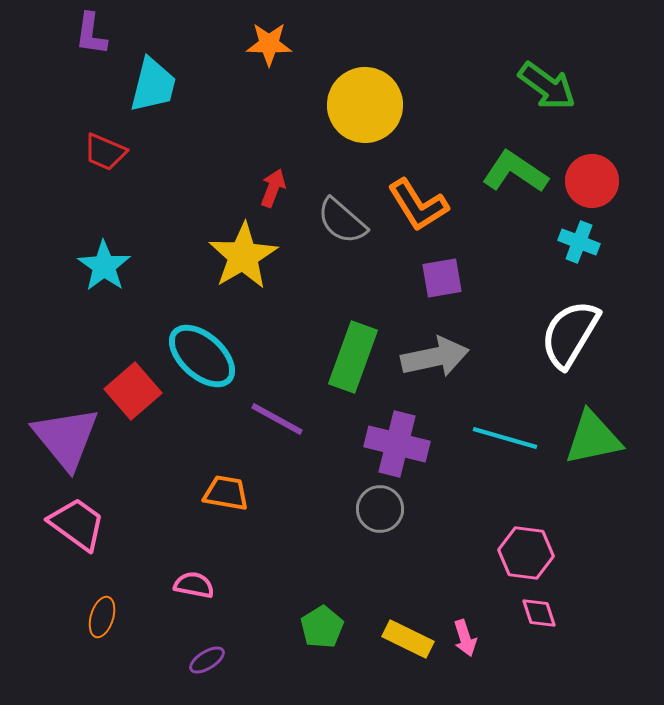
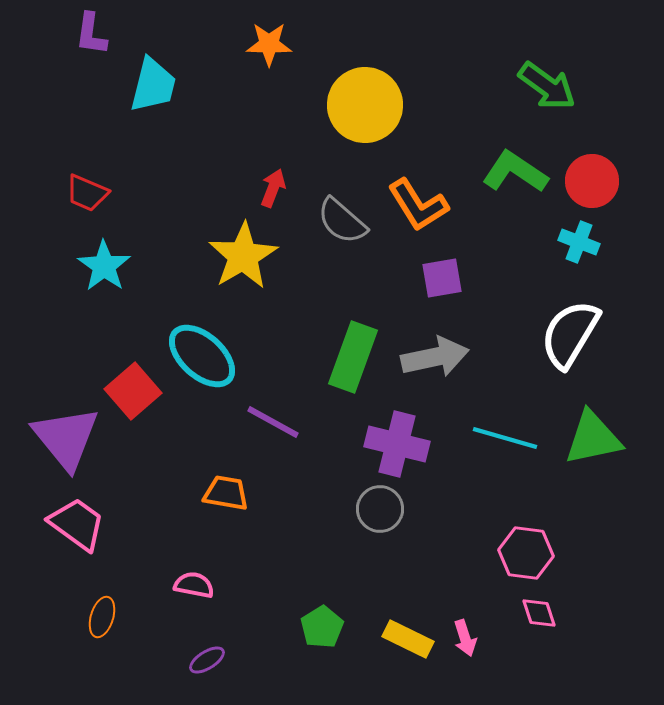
red trapezoid: moved 18 px left, 41 px down
purple line: moved 4 px left, 3 px down
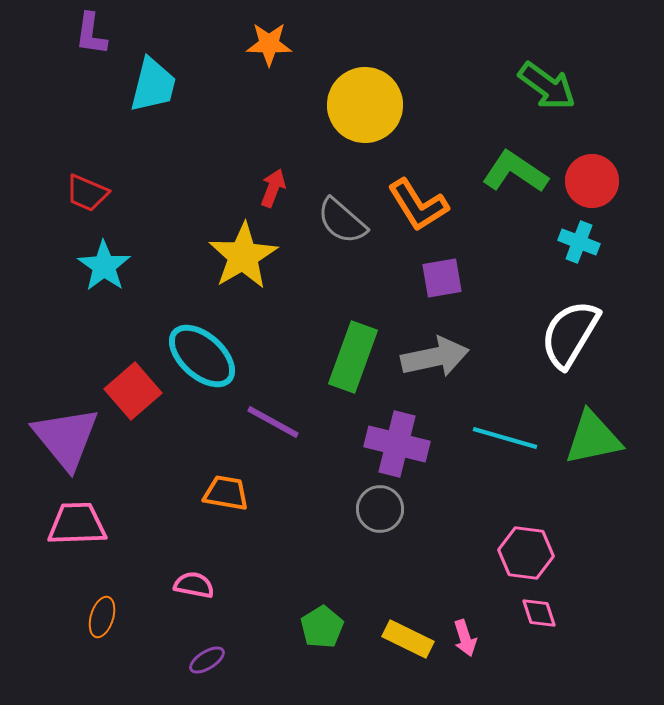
pink trapezoid: rotated 38 degrees counterclockwise
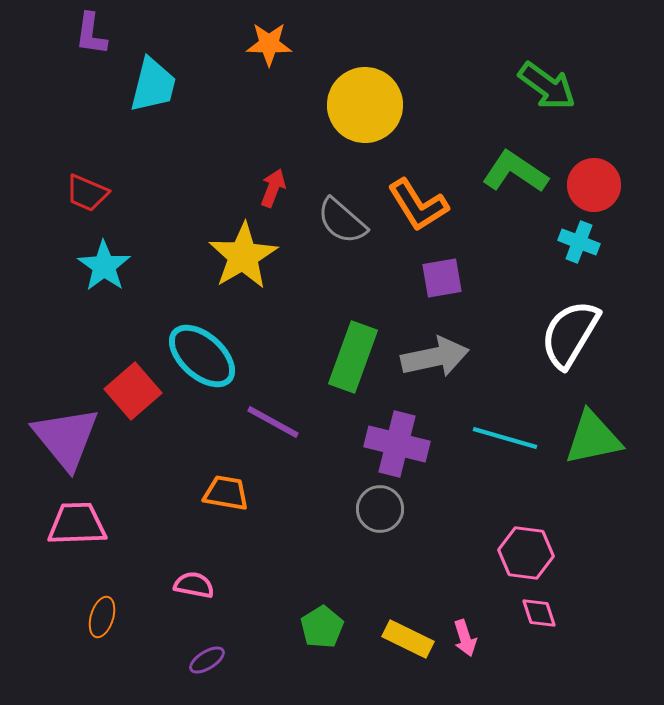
red circle: moved 2 px right, 4 px down
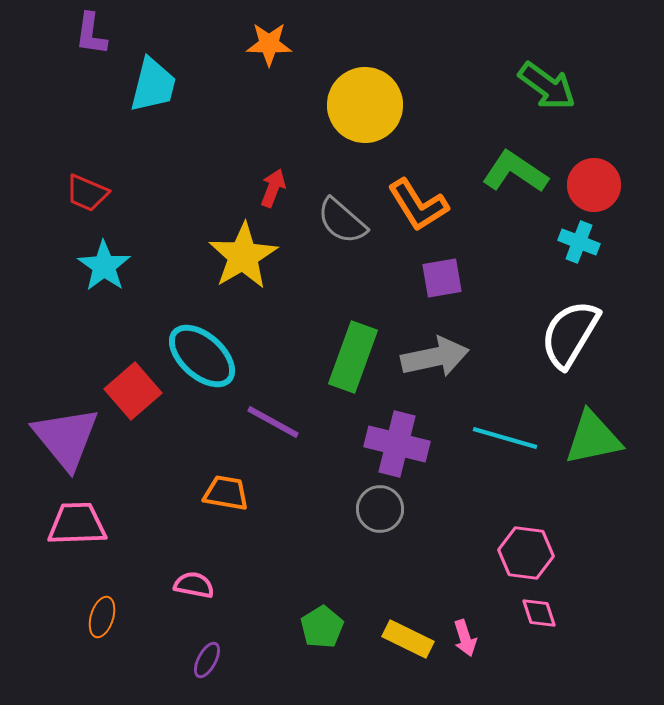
purple ellipse: rotated 30 degrees counterclockwise
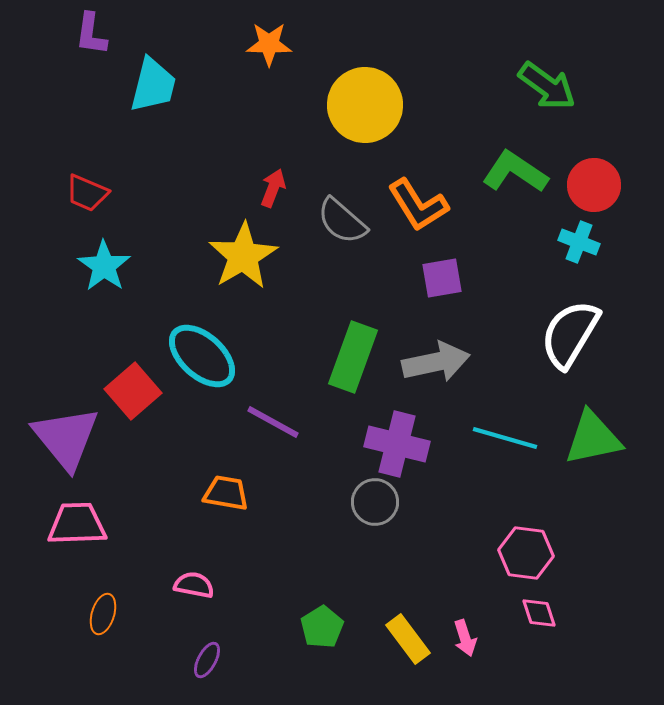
gray arrow: moved 1 px right, 5 px down
gray circle: moved 5 px left, 7 px up
orange ellipse: moved 1 px right, 3 px up
yellow rectangle: rotated 27 degrees clockwise
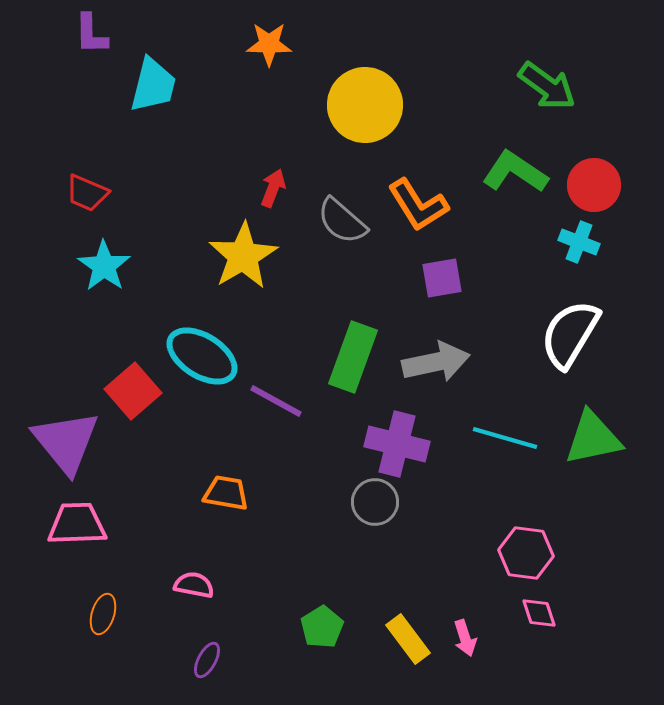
purple L-shape: rotated 9 degrees counterclockwise
cyan ellipse: rotated 10 degrees counterclockwise
purple line: moved 3 px right, 21 px up
purple triangle: moved 4 px down
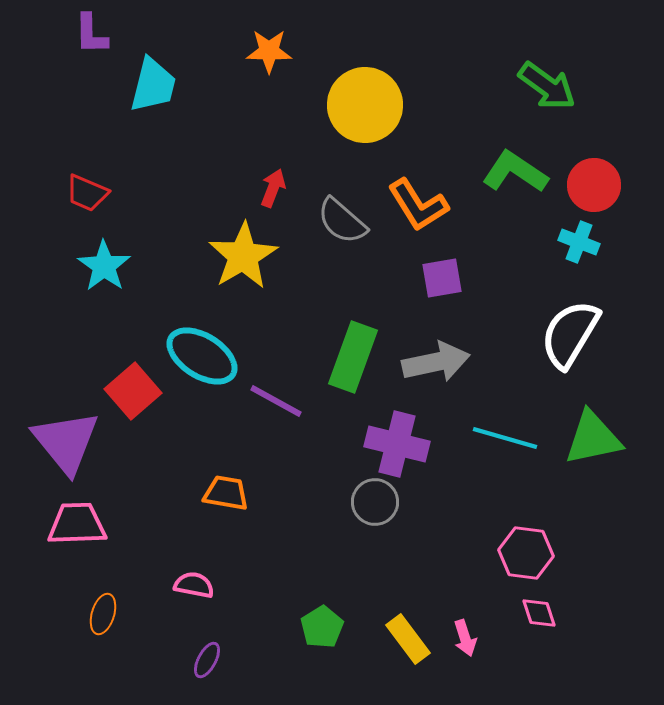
orange star: moved 7 px down
